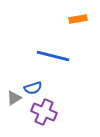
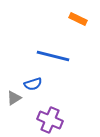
orange rectangle: rotated 36 degrees clockwise
blue semicircle: moved 4 px up
purple cross: moved 6 px right, 8 px down
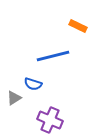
orange rectangle: moved 7 px down
blue line: rotated 28 degrees counterclockwise
blue semicircle: rotated 36 degrees clockwise
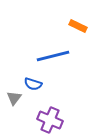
gray triangle: rotated 21 degrees counterclockwise
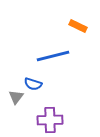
gray triangle: moved 2 px right, 1 px up
purple cross: rotated 25 degrees counterclockwise
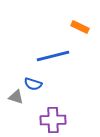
orange rectangle: moved 2 px right, 1 px down
gray triangle: rotated 49 degrees counterclockwise
purple cross: moved 3 px right
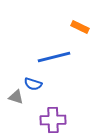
blue line: moved 1 px right, 1 px down
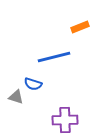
orange rectangle: rotated 48 degrees counterclockwise
purple cross: moved 12 px right
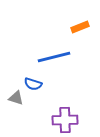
gray triangle: moved 1 px down
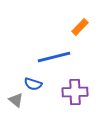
orange rectangle: rotated 24 degrees counterclockwise
gray triangle: moved 2 px down; rotated 21 degrees clockwise
purple cross: moved 10 px right, 28 px up
